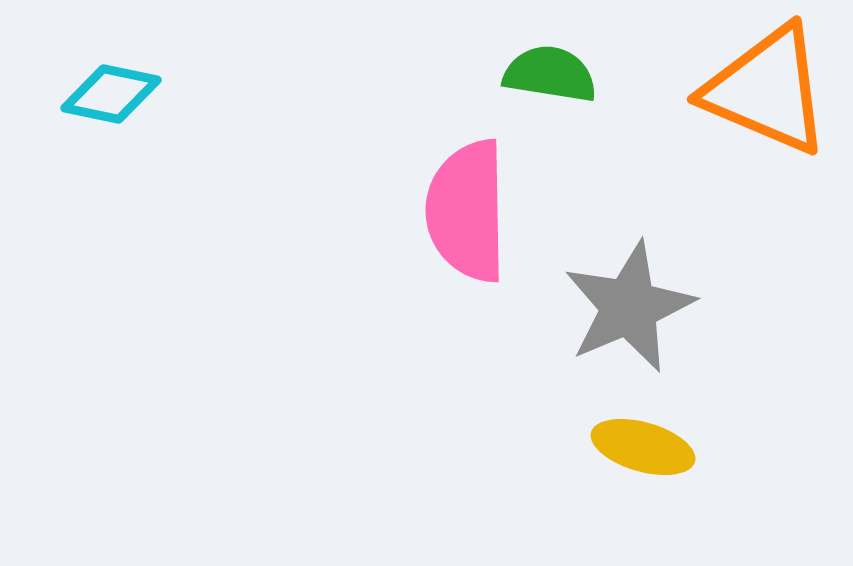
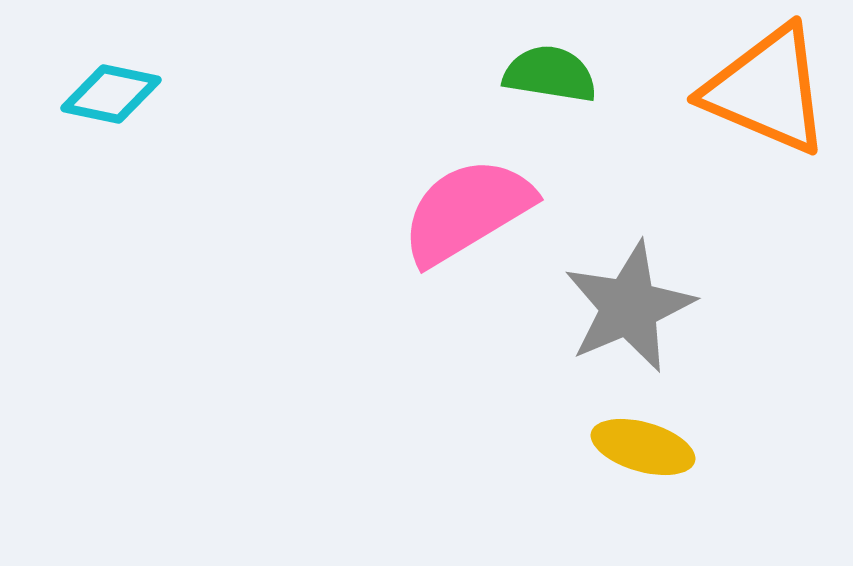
pink semicircle: rotated 60 degrees clockwise
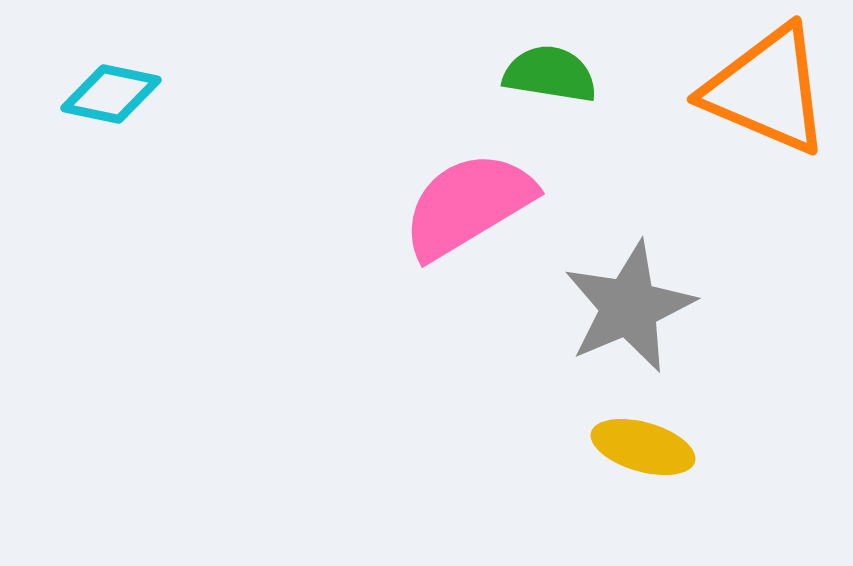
pink semicircle: moved 1 px right, 6 px up
